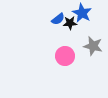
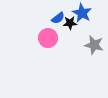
blue semicircle: moved 1 px up
gray star: moved 1 px right, 1 px up
pink circle: moved 17 px left, 18 px up
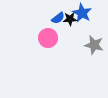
black star: moved 4 px up
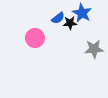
black star: moved 4 px down
pink circle: moved 13 px left
gray star: moved 4 px down; rotated 18 degrees counterclockwise
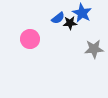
pink circle: moved 5 px left, 1 px down
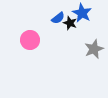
black star: rotated 24 degrees clockwise
pink circle: moved 1 px down
gray star: rotated 18 degrees counterclockwise
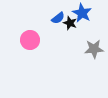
gray star: rotated 18 degrees clockwise
